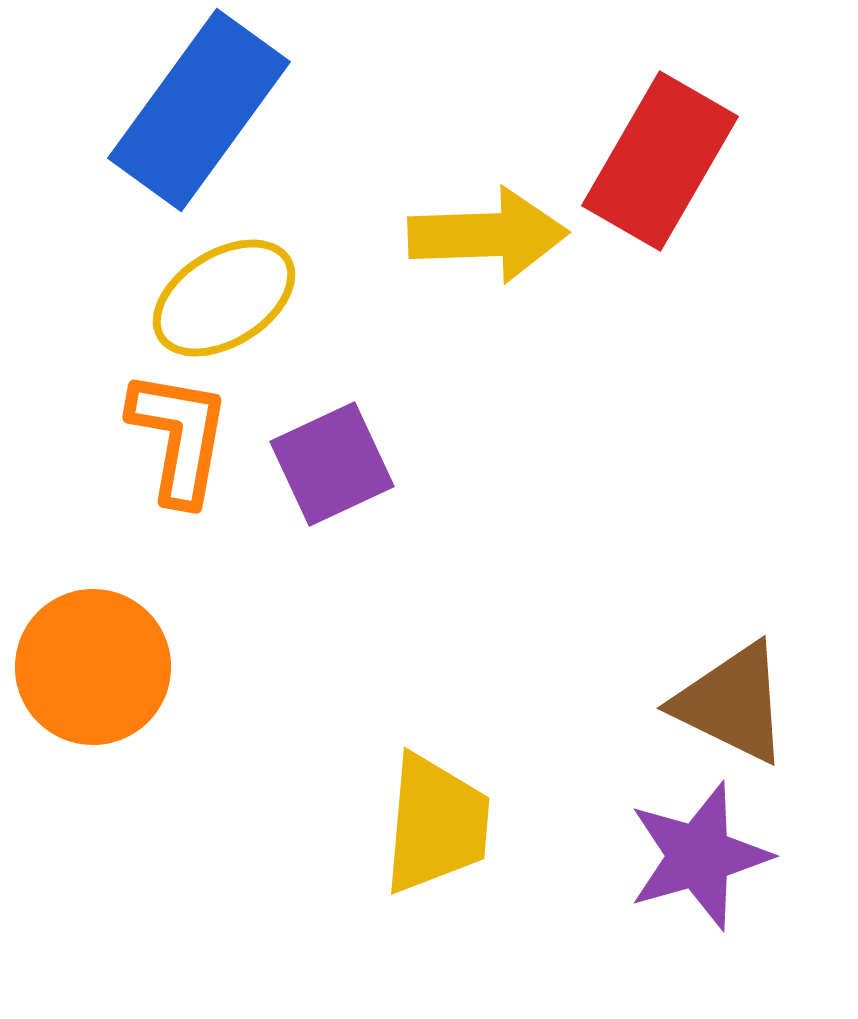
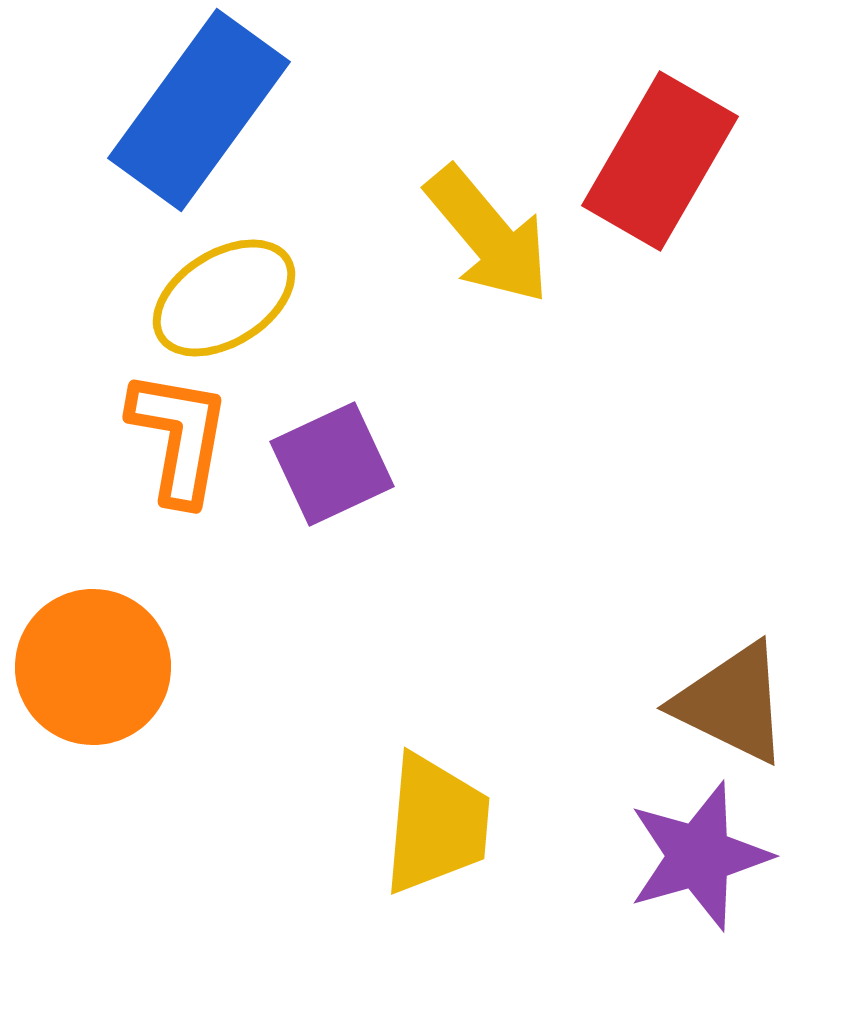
yellow arrow: rotated 52 degrees clockwise
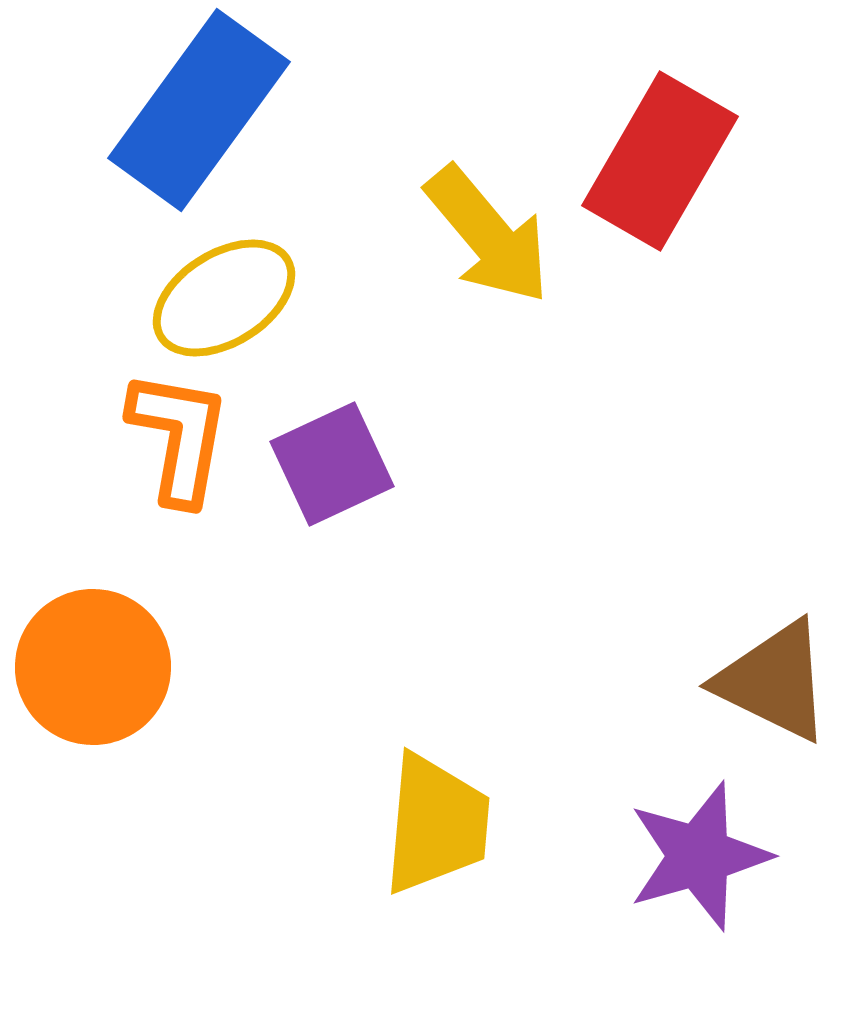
brown triangle: moved 42 px right, 22 px up
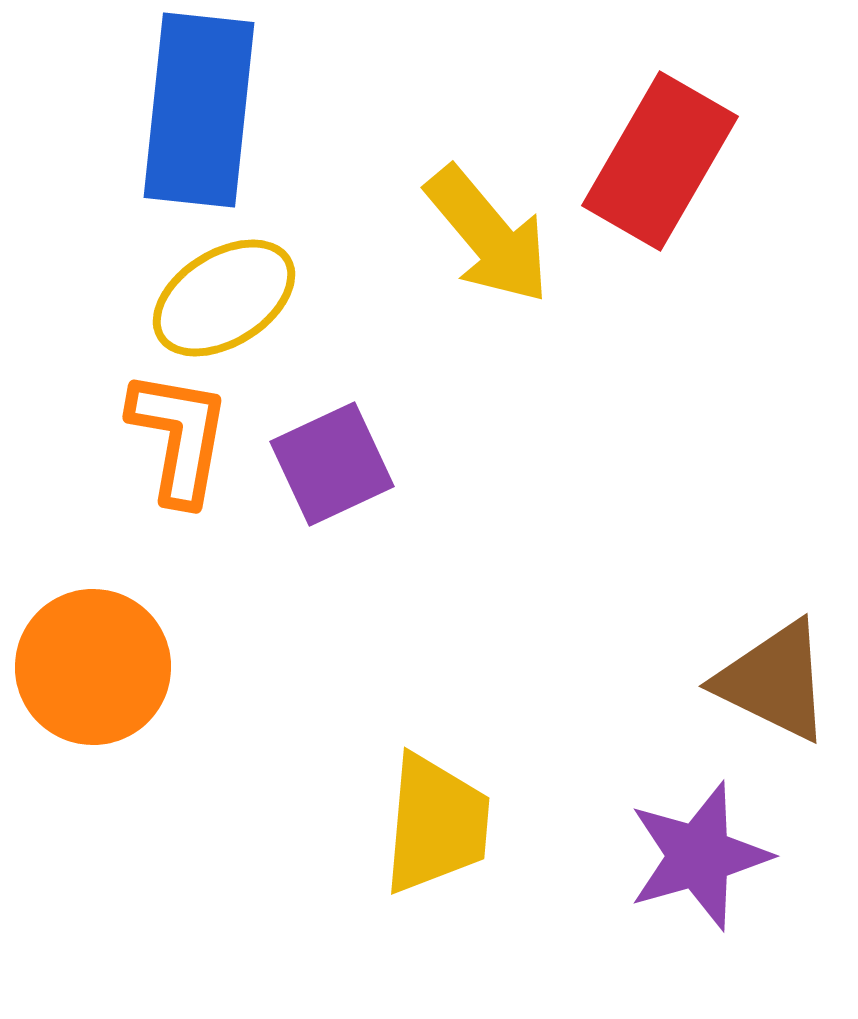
blue rectangle: rotated 30 degrees counterclockwise
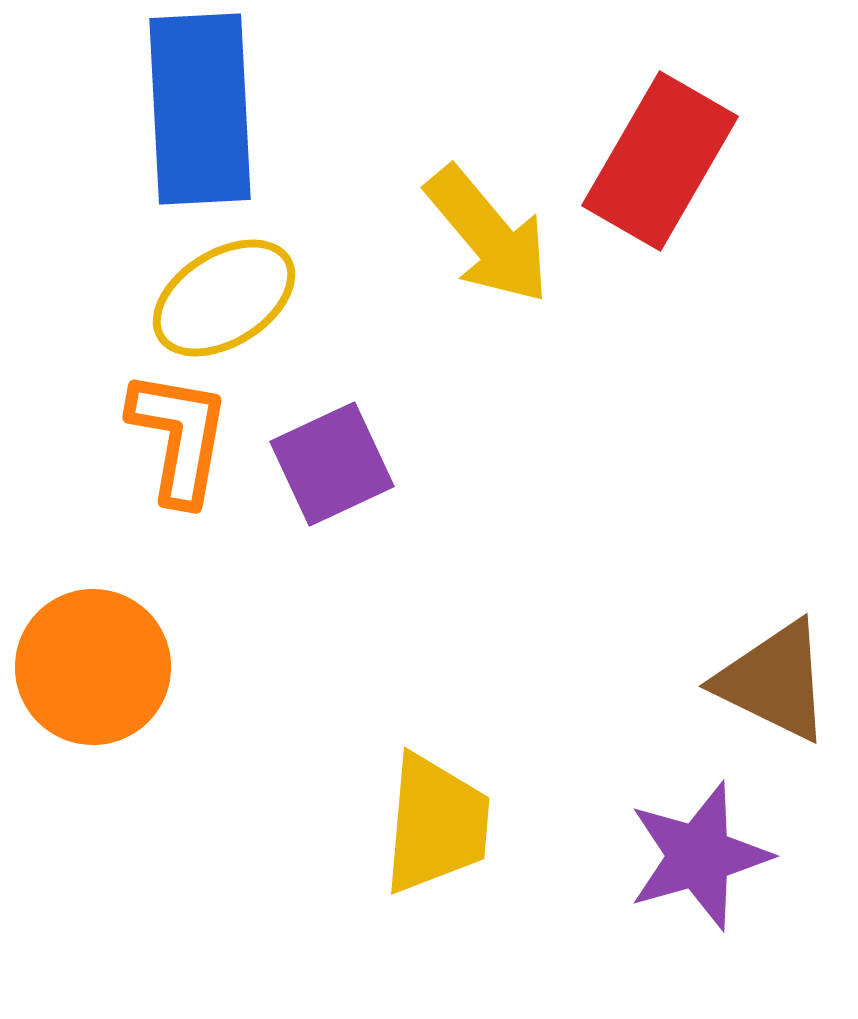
blue rectangle: moved 1 px right, 1 px up; rotated 9 degrees counterclockwise
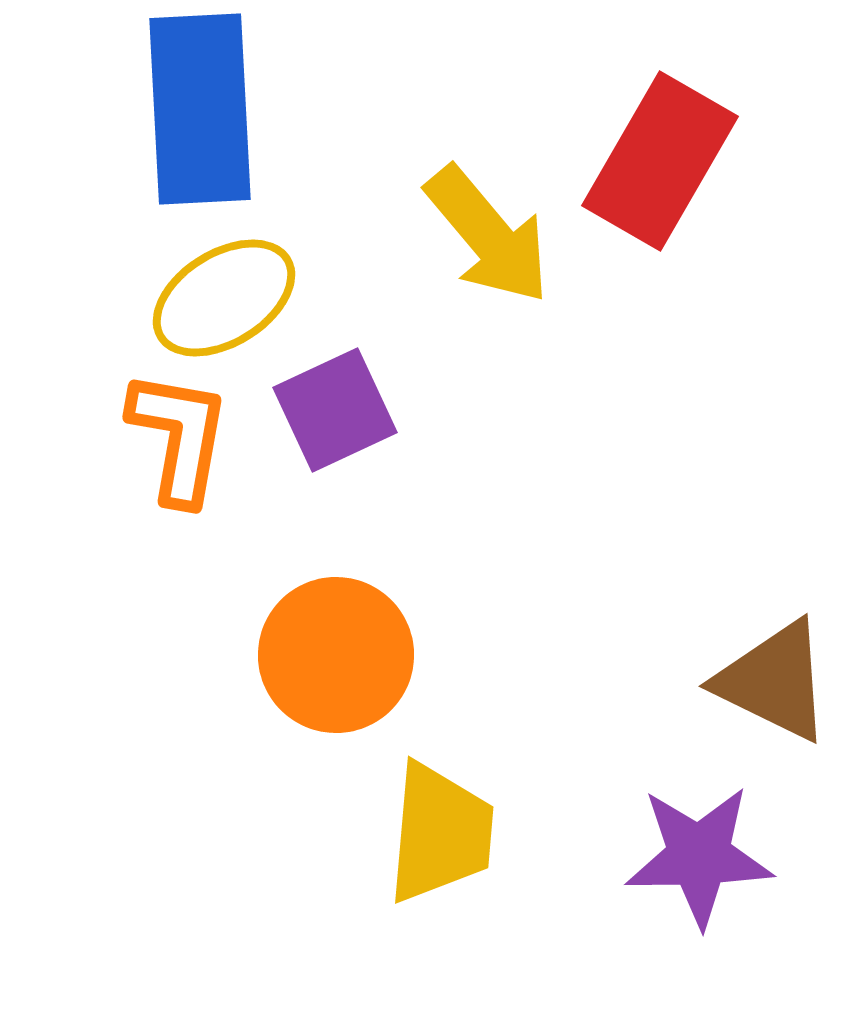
purple square: moved 3 px right, 54 px up
orange circle: moved 243 px right, 12 px up
yellow trapezoid: moved 4 px right, 9 px down
purple star: rotated 15 degrees clockwise
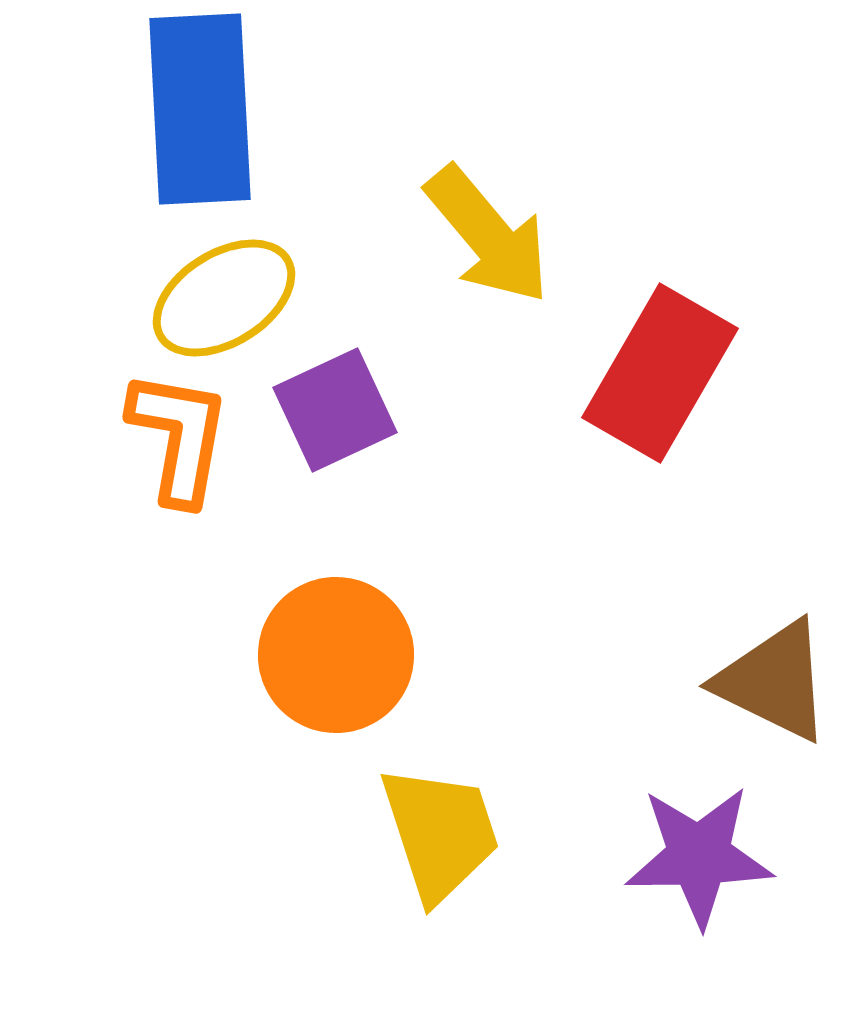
red rectangle: moved 212 px down
yellow trapezoid: rotated 23 degrees counterclockwise
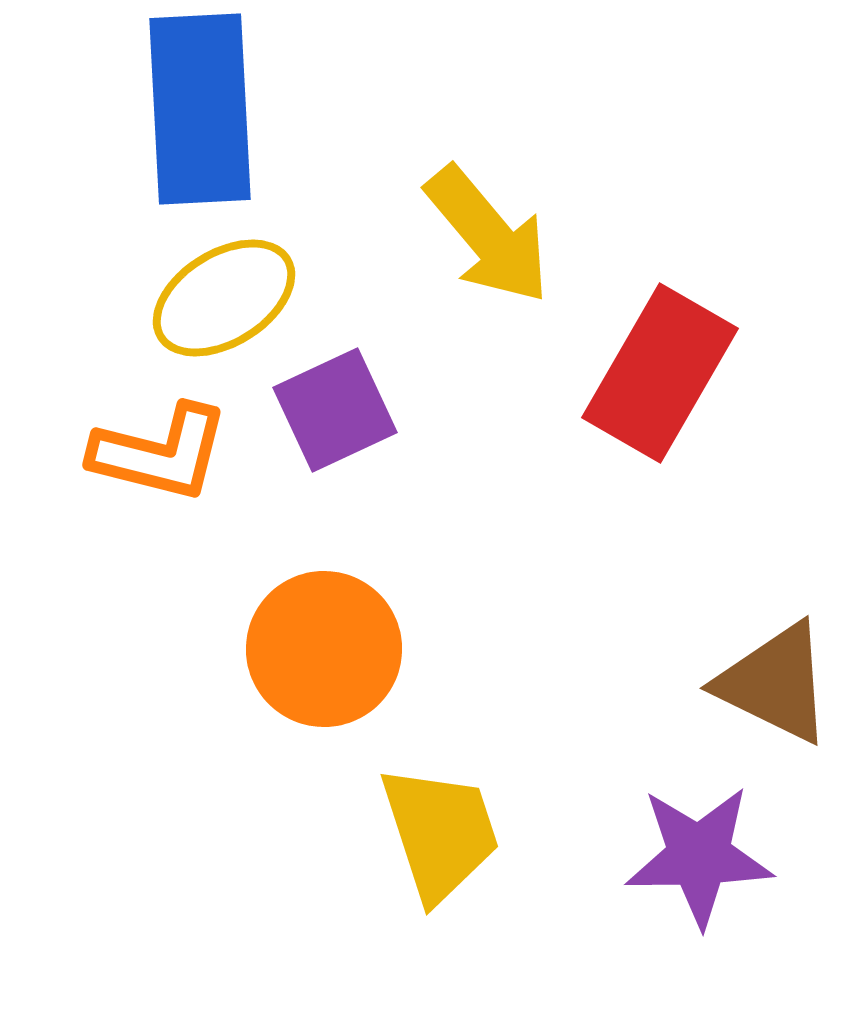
orange L-shape: moved 19 px left, 16 px down; rotated 94 degrees clockwise
orange circle: moved 12 px left, 6 px up
brown triangle: moved 1 px right, 2 px down
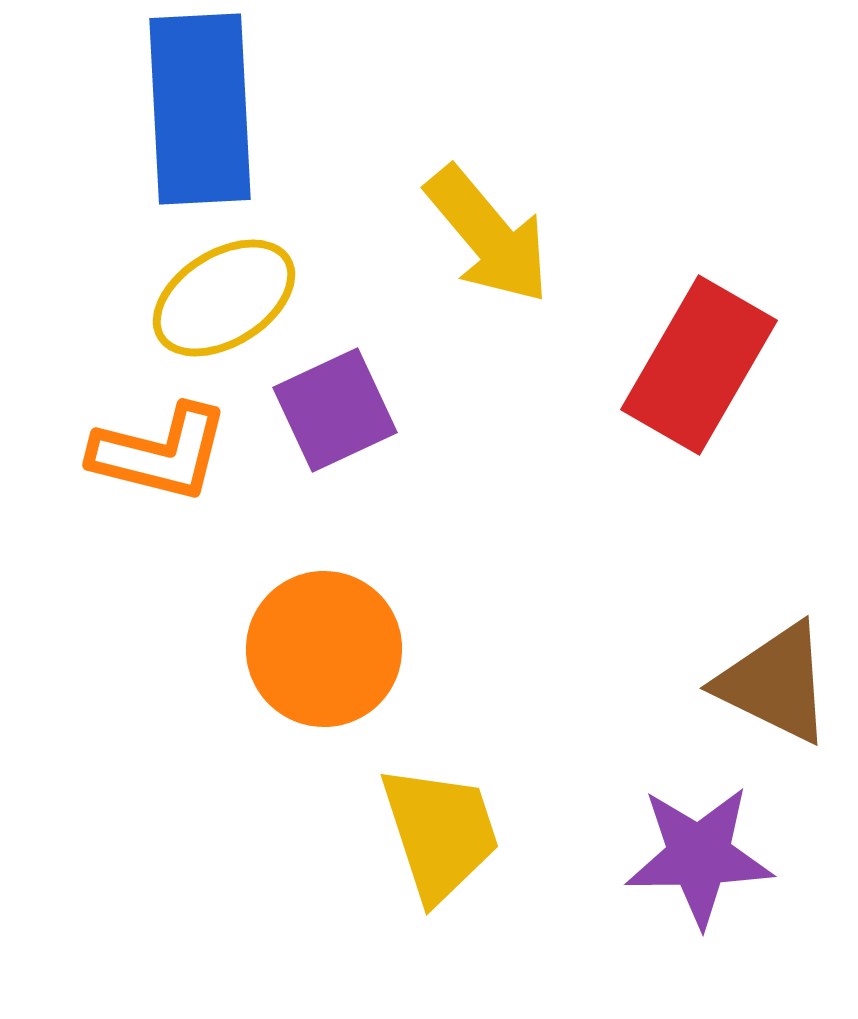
red rectangle: moved 39 px right, 8 px up
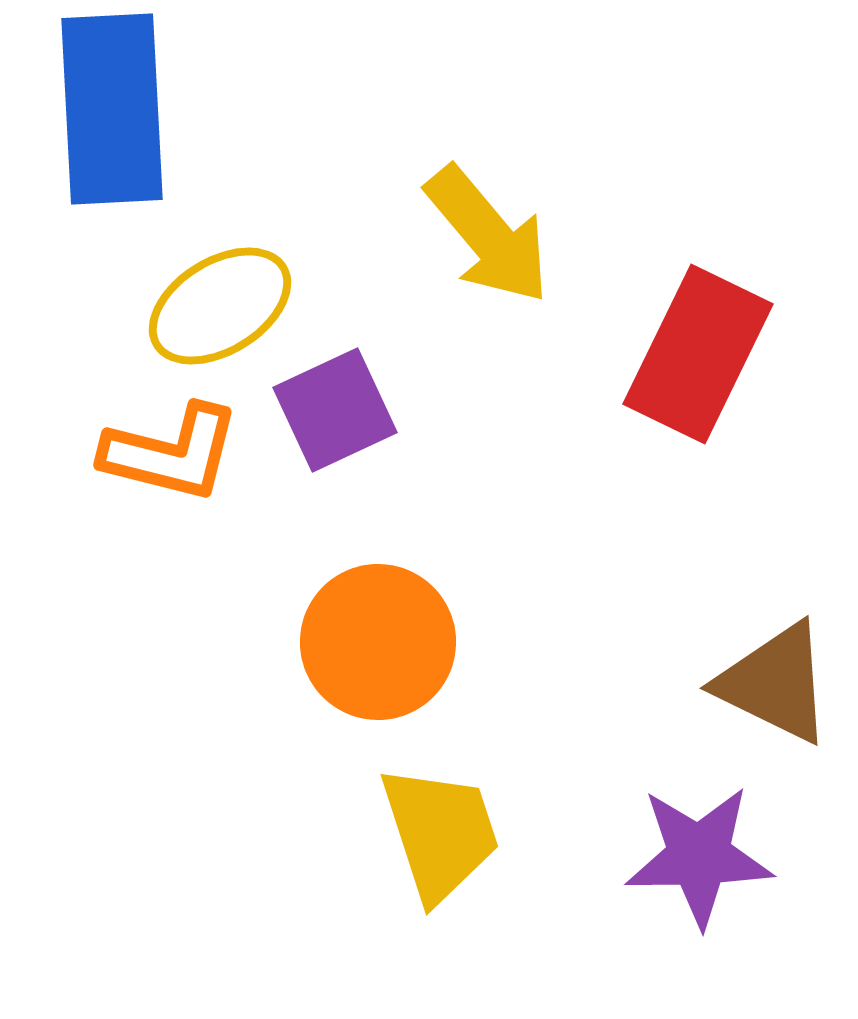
blue rectangle: moved 88 px left
yellow ellipse: moved 4 px left, 8 px down
red rectangle: moved 1 px left, 11 px up; rotated 4 degrees counterclockwise
orange L-shape: moved 11 px right
orange circle: moved 54 px right, 7 px up
